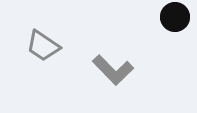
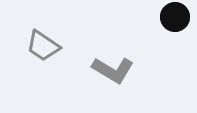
gray L-shape: rotated 15 degrees counterclockwise
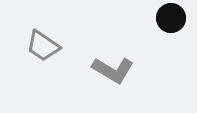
black circle: moved 4 px left, 1 px down
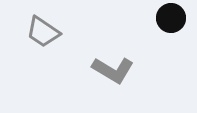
gray trapezoid: moved 14 px up
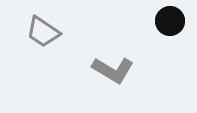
black circle: moved 1 px left, 3 px down
